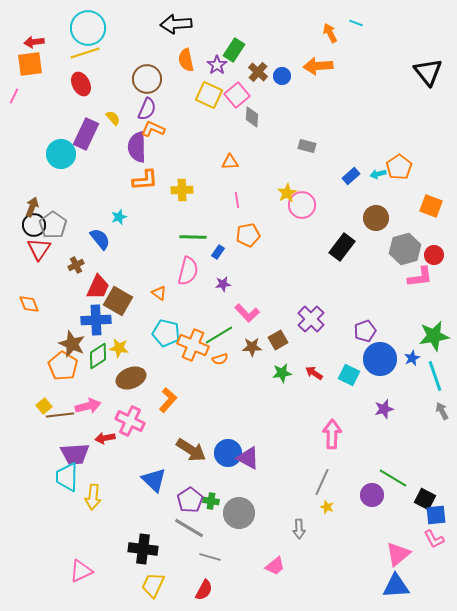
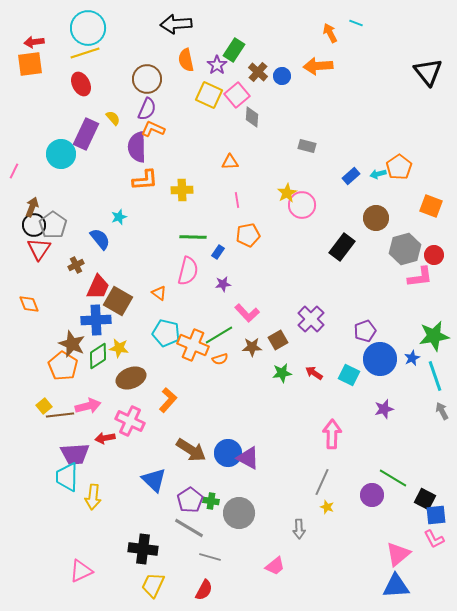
pink line at (14, 96): moved 75 px down
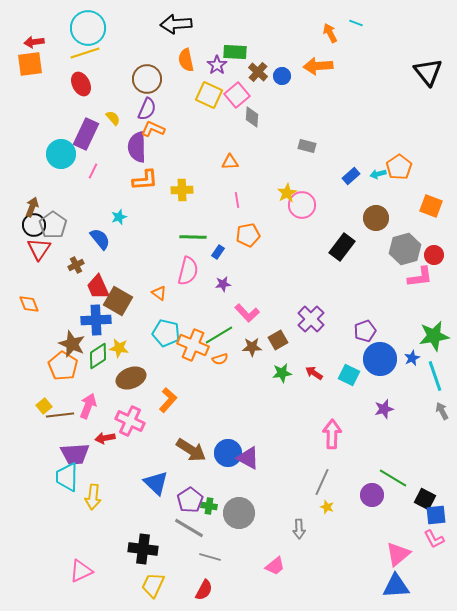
green rectangle at (234, 50): moved 1 px right, 2 px down; rotated 60 degrees clockwise
pink line at (14, 171): moved 79 px right
red trapezoid at (98, 287): rotated 132 degrees clockwise
pink arrow at (88, 406): rotated 55 degrees counterclockwise
blue triangle at (154, 480): moved 2 px right, 3 px down
green cross at (211, 501): moved 2 px left, 5 px down
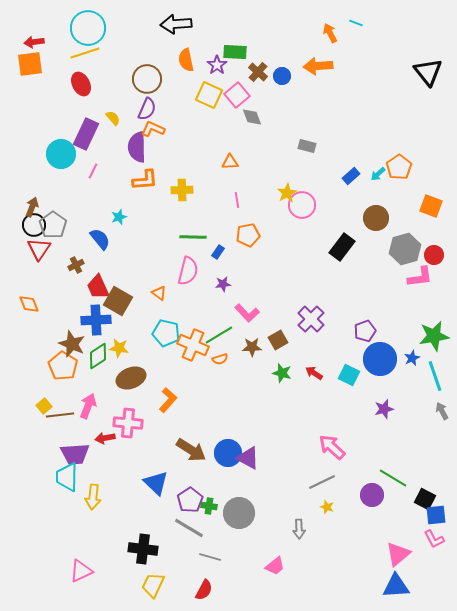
gray diamond at (252, 117): rotated 25 degrees counterclockwise
cyan arrow at (378, 174): rotated 28 degrees counterclockwise
green star at (282, 373): rotated 24 degrees clockwise
pink cross at (130, 421): moved 2 px left, 2 px down; rotated 20 degrees counterclockwise
pink arrow at (332, 434): moved 13 px down; rotated 48 degrees counterclockwise
gray line at (322, 482): rotated 40 degrees clockwise
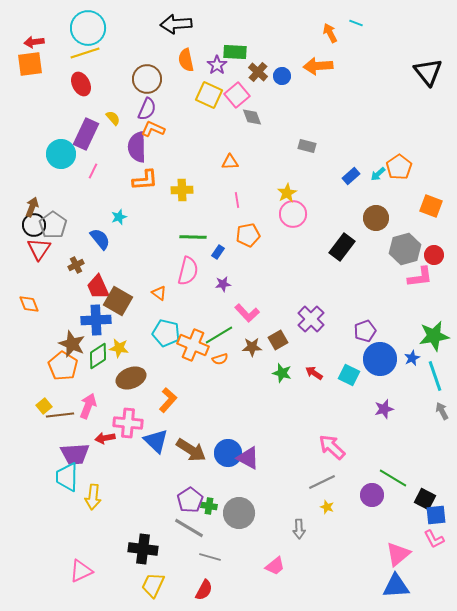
pink circle at (302, 205): moved 9 px left, 9 px down
blue triangle at (156, 483): moved 42 px up
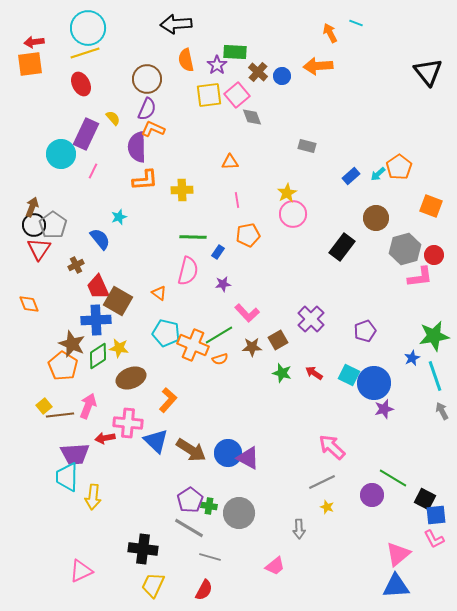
yellow square at (209, 95): rotated 32 degrees counterclockwise
blue circle at (380, 359): moved 6 px left, 24 px down
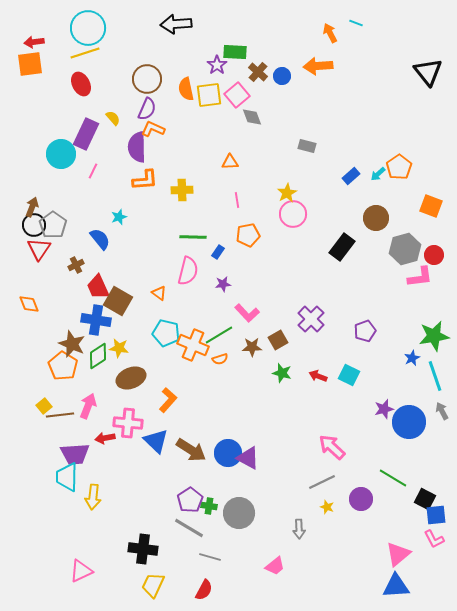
orange semicircle at (186, 60): moved 29 px down
blue cross at (96, 320): rotated 12 degrees clockwise
red arrow at (314, 373): moved 4 px right, 3 px down; rotated 12 degrees counterclockwise
blue circle at (374, 383): moved 35 px right, 39 px down
purple circle at (372, 495): moved 11 px left, 4 px down
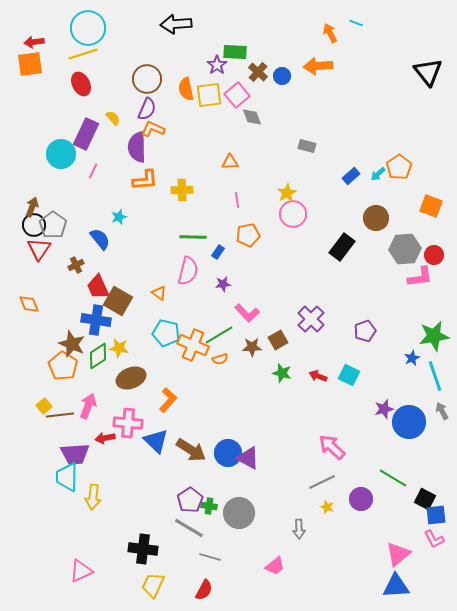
yellow line at (85, 53): moved 2 px left, 1 px down
gray hexagon at (405, 249): rotated 12 degrees clockwise
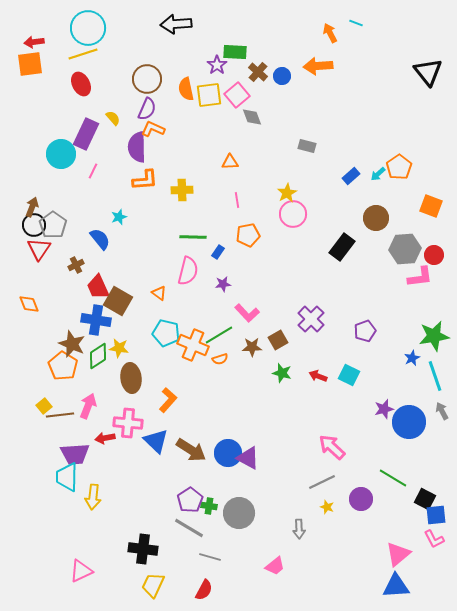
brown ellipse at (131, 378): rotated 76 degrees counterclockwise
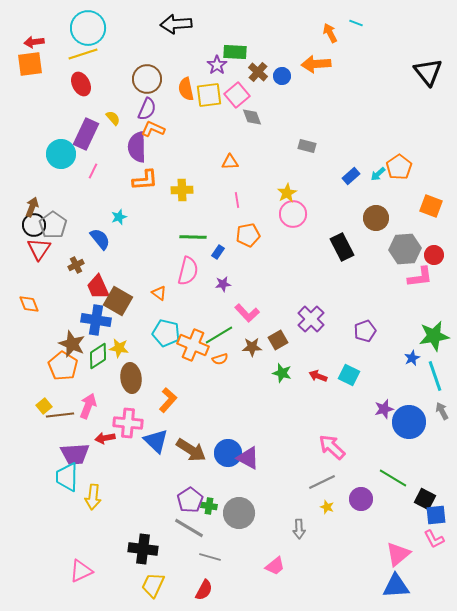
orange arrow at (318, 66): moved 2 px left, 2 px up
black rectangle at (342, 247): rotated 64 degrees counterclockwise
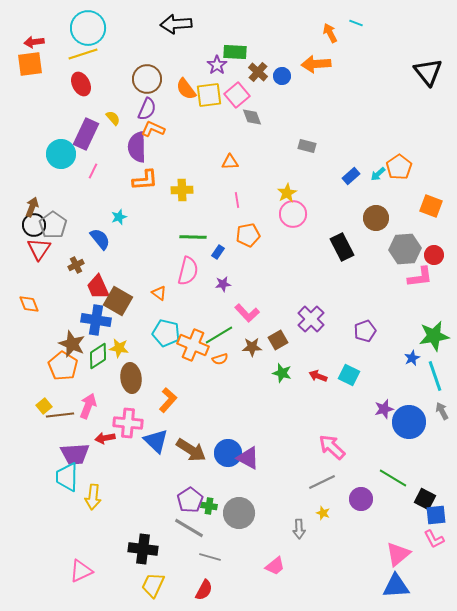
orange semicircle at (186, 89): rotated 25 degrees counterclockwise
yellow star at (327, 507): moved 4 px left, 6 px down
